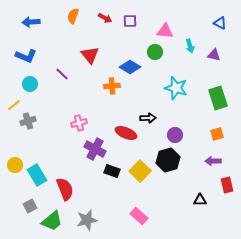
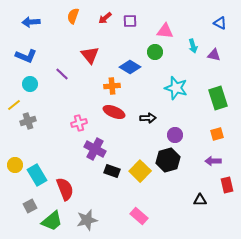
red arrow: rotated 112 degrees clockwise
cyan arrow: moved 3 px right
red ellipse: moved 12 px left, 21 px up
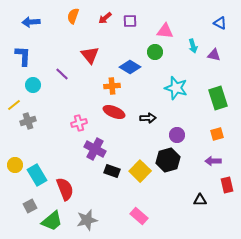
blue L-shape: moved 3 px left; rotated 110 degrees counterclockwise
cyan circle: moved 3 px right, 1 px down
purple circle: moved 2 px right
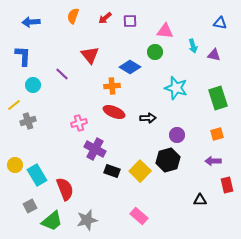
blue triangle: rotated 16 degrees counterclockwise
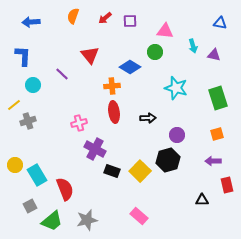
red ellipse: rotated 60 degrees clockwise
black triangle: moved 2 px right
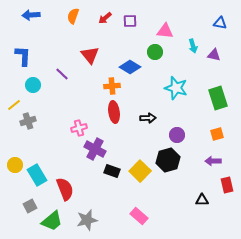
blue arrow: moved 7 px up
pink cross: moved 5 px down
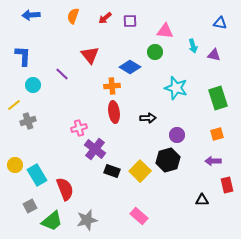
purple cross: rotated 10 degrees clockwise
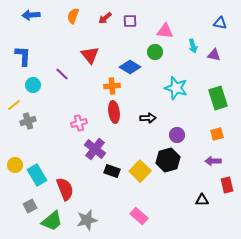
pink cross: moved 5 px up
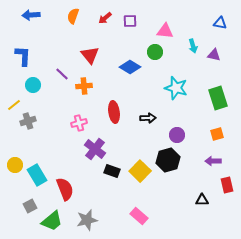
orange cross: moved 28 px left
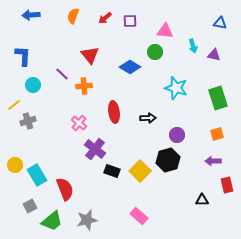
pink cross: rotated 35 degrees counterclockwise
